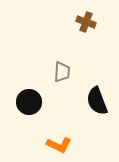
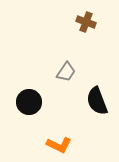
gray trapezoid: moved 4 px right; rotated 30 degrees clockwise
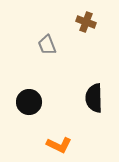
gray trapezoid: moved 19 px left, 27 px up; rotated 125 degrees clockwise
black semicircle: moved 3 px left, 3 px up; rotated 20 degrees clockwise
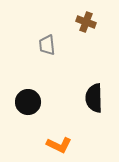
gray trapezoid: rotated 15 degrees clockwise
black circle: moved 1 px left
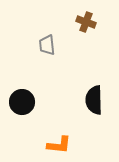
black semicircle: moved 2 px down
black circle: moved 6 px left
orange L-shape: rotated 20 degrees counterclockwise
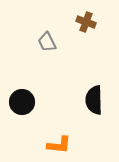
gray trapezoid: moved 3 px up; rotated 20 degrees counterclockwise
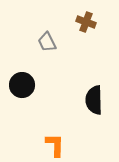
black circle: moved 17 px up
orange L-shape: moved 4 px left; rotated 95 degrees counterclockwise
